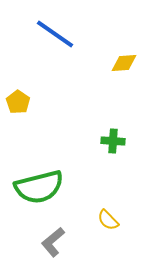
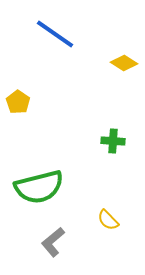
yellow diamond: rotated 36 degrees clockwise
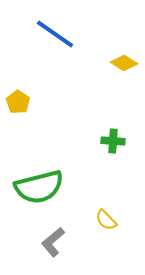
yellow semicircle: moved 2 px left
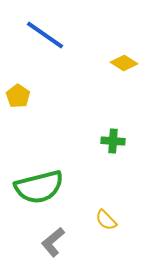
blue line: moved 10 px left, 1 px down
yellow pentagon: moved 6 px up
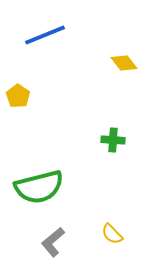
blue line: rotated 57 degrees counterclockwise
yellow diamond: rotated 20 degrees clockwise
green cross: moved 1 px up
yellow semicircle: moved 6 px right, 14 px down
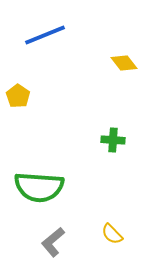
green semicircle: rotated 18 degrees clockwise
